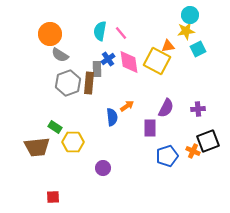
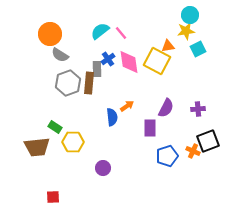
cyan semicircle: rotated 42 degrees clockwise
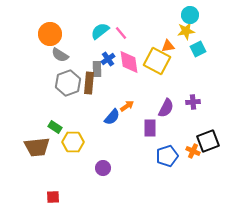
purple cross: moved 5 px left, 7 px up
blue semicircle: rotated 48 degrees clockwise
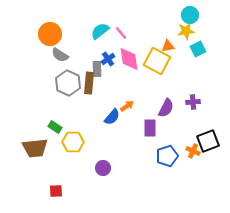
pink diamond: moved 3 px up
gray hexagon: rotated 15 degrees counterclockwise
brown trapezoid: moved 2 px left, 1 px down
red square: moved 3 px right, 6 px up
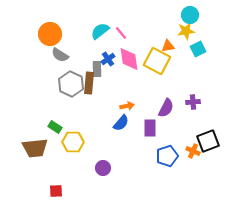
gray hexagon: moved 3 px right, 1 px down
orange arrow: rotated 24 degrees clockwise
blue semicircle: moved 9 px right, 6 px down
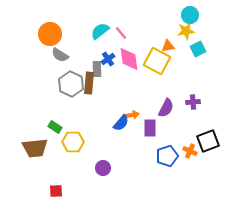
orange arrow: moved 5 px right, 9 px down
orange cross: moved 3 px left
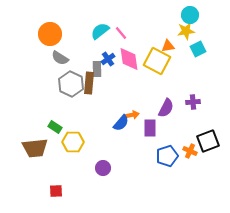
gray semicircle: moved 3 px down
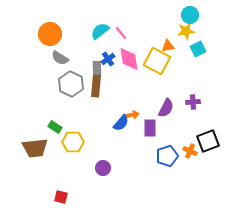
brown rectangle: moved 7 px right, 3 px down
red square: moved 5 px right, 6 px down; rotated 16 degrees clockwise
